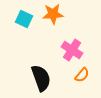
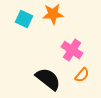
black semicircle: moved 7 px right, 1 px down; rotated 32 degrees counterclockwise
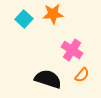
cyan square: rotated 18 degrees clockwise
black semicircle: rotated 20 degrees counterclockwise
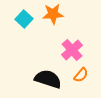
pink cross: rotated 15 degrees clockwise
orange semicircle: moved 1 px left
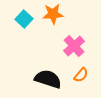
pink cross: moved 2 px right, 4 px up
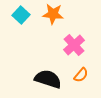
orange star: rotated 10 degrees clockwise
cyan square: moved 3 px left, 4 px up
pink cross: moved 1 px up
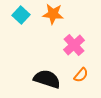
black semicircle: moved 1 px left
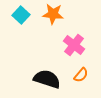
pink cross: rotated 10 degrees counterclockwise
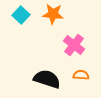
orange semicircle: rotated 126 degrees counterclockwise
